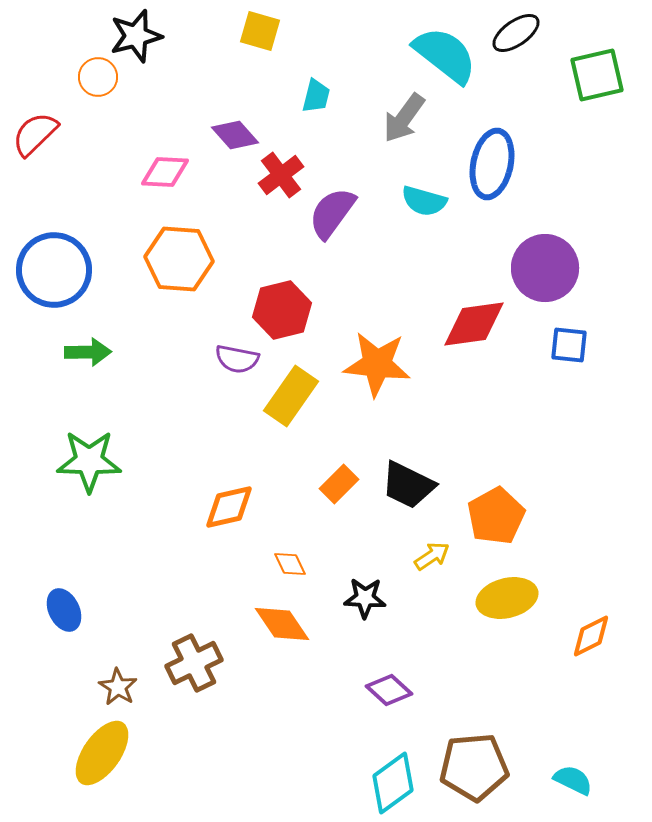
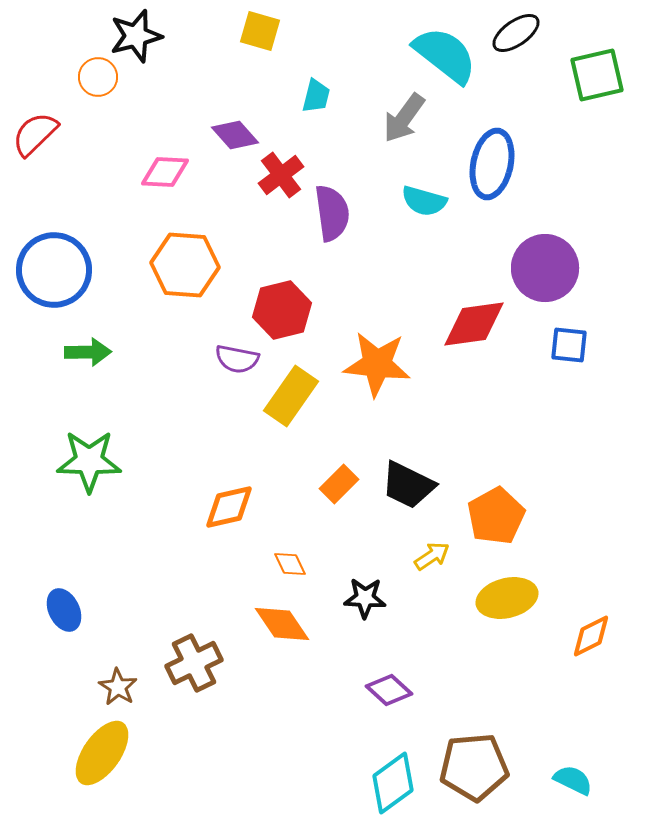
purple semicircle at (332, 213): rotated 136 degrees clockwise
orange hexagon at (179, 259): moved 6 px right, 6 px down
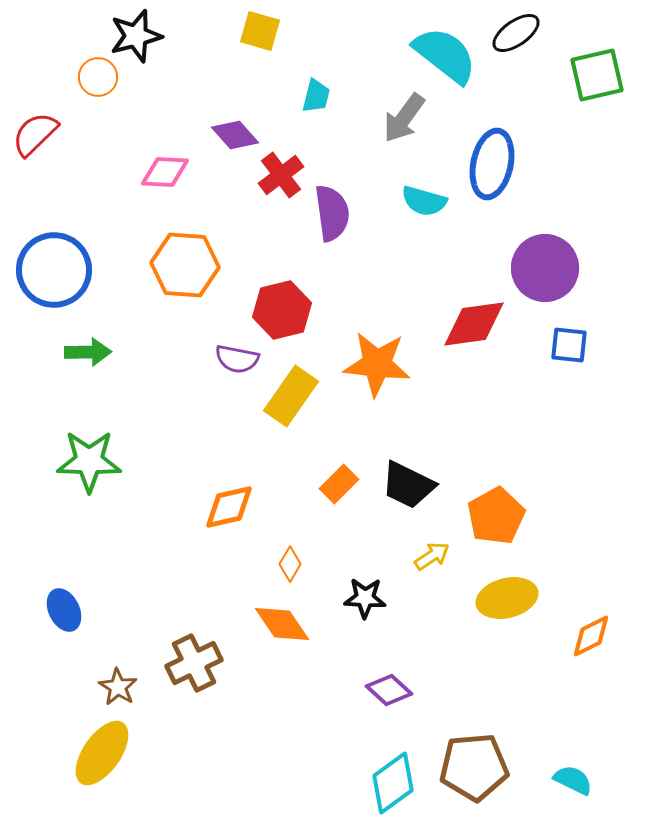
orange diamond at (290, 564): rotated 56 degrees clockwise
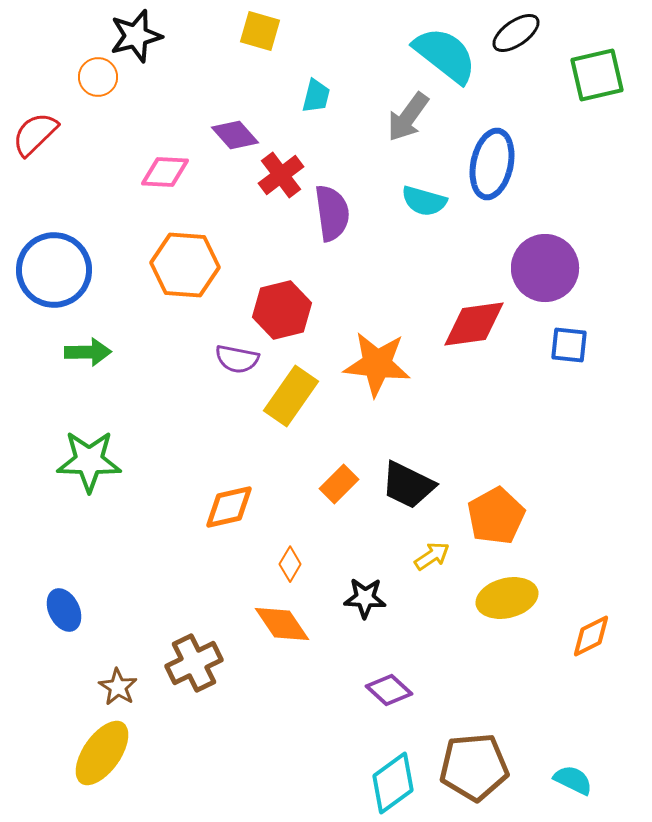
gray arrow at (404, 118): moved 4 px right, 1 px up
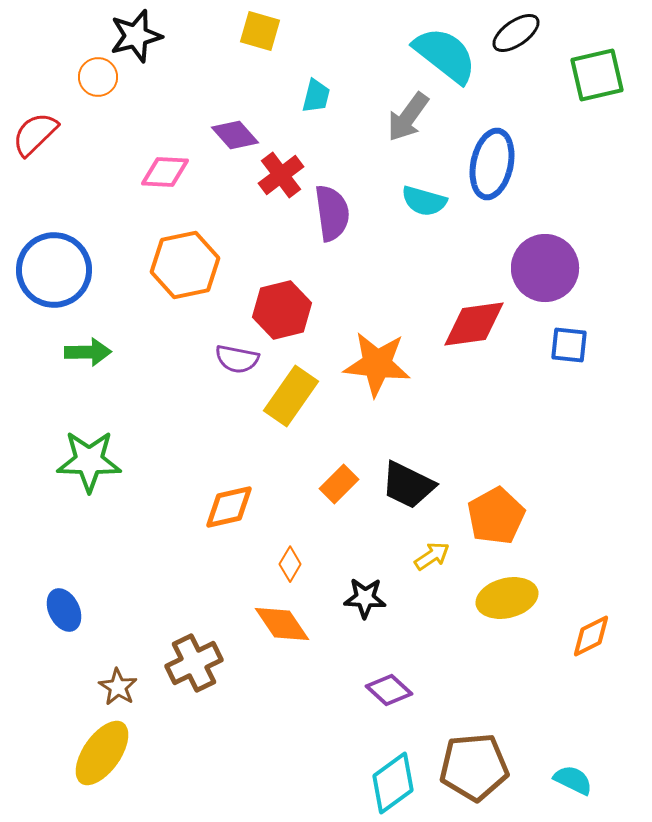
orange hexagon at (185, 265): rotated 16 degrees counterclockwise
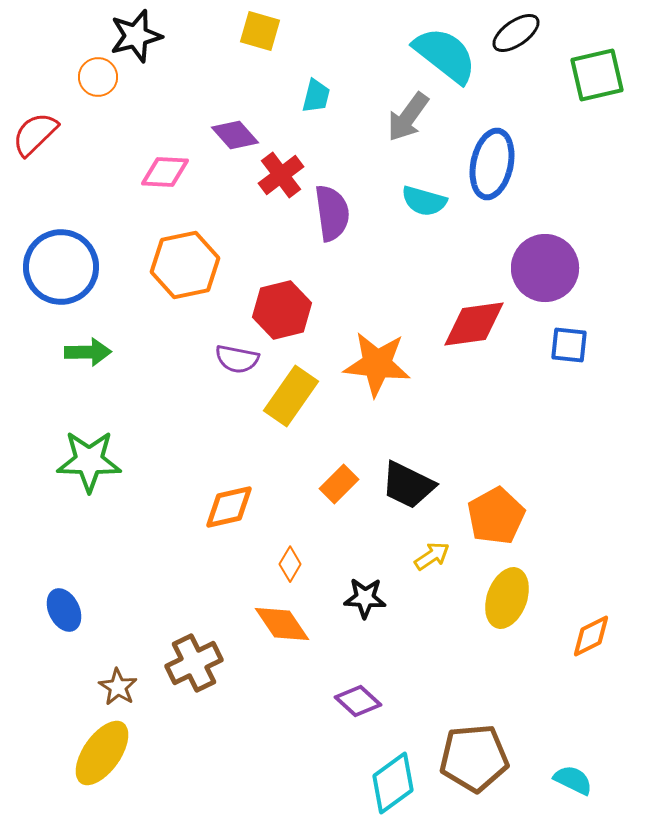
blue circle at (54, 270): moved 7 px right, 3 px up
yellow ellipse at (507, 598): rotated 56 degrees counterclockwise
purple diamond at (389, 690): moved 31 px left, 11 px down
brown pentagon at (474, 767): moved 9 px up
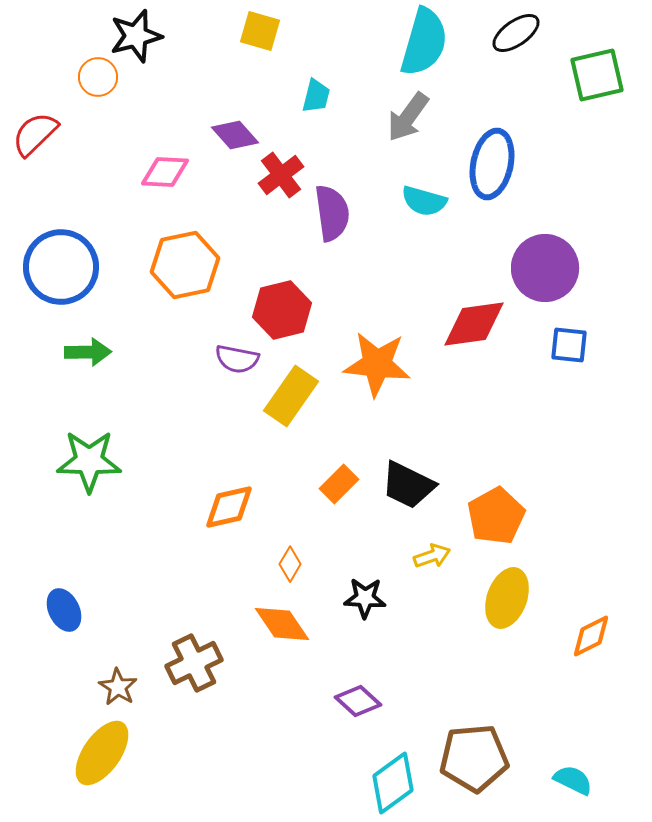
cyan semicircle at (445, 55): moved 21 px left, 13 px up; rotated 68 degrees clockwise
yellow arrow at (432, 556): rotated 15 degrees clockwise
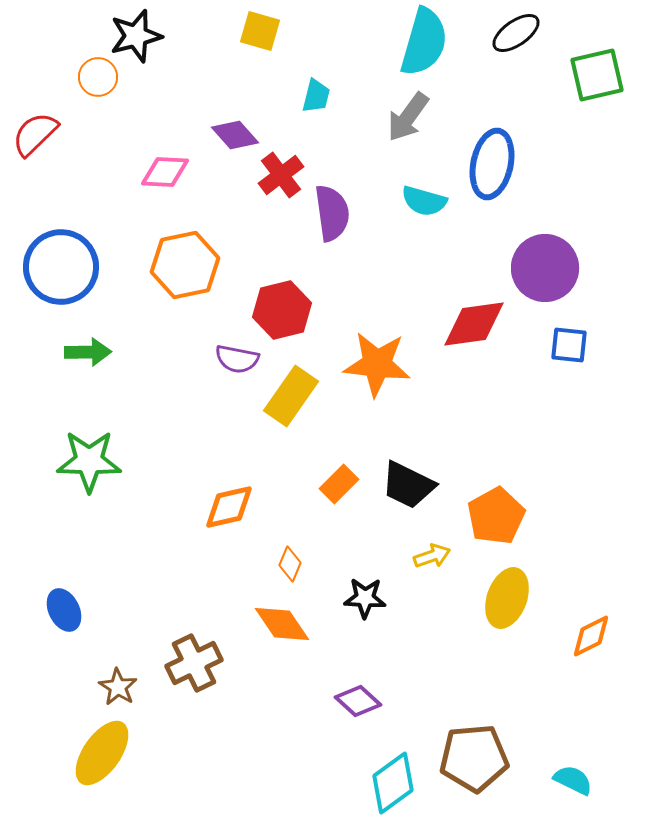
orange diamond at (290, 564): rotated 8 degrees counterclockwise
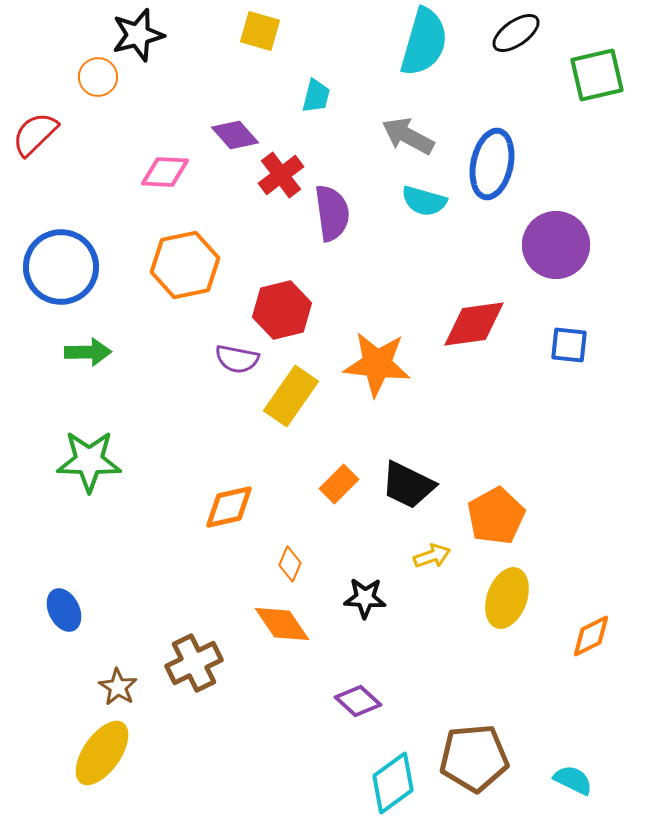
black star at (136, 36): moved 2 px right, 1 px up
gray arrow at (408, 117): moved 19 px down; rotated 82 degrees clockwise
purple circle at (545, 268): moved 11 px right, 23 px up
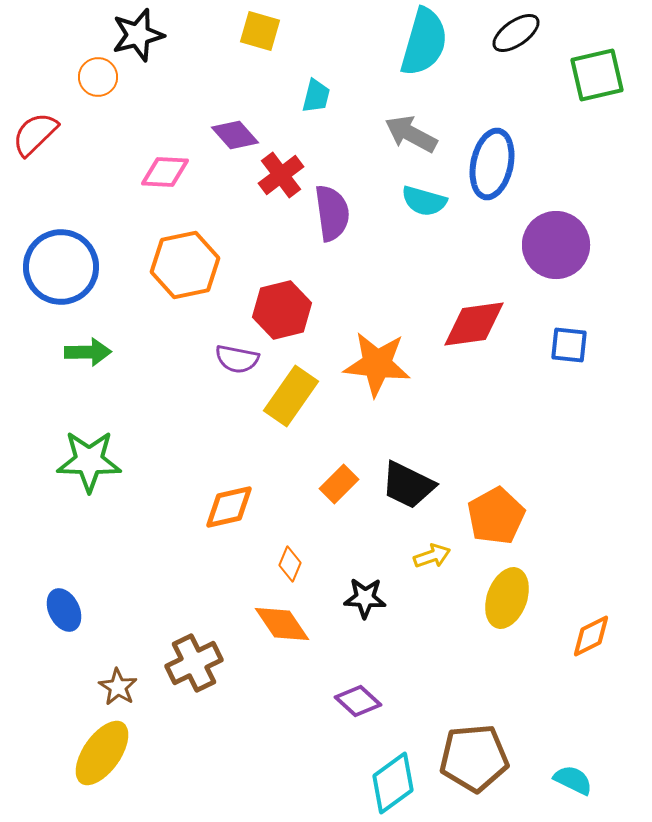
gray arrow at (408, 136): moved 3 px right, 2 px up
